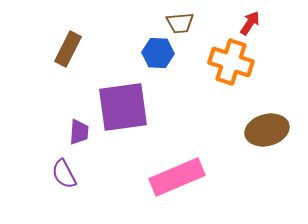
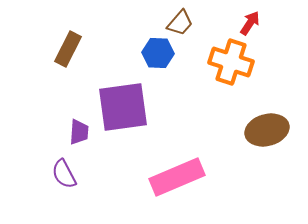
brown trapezoid: rotated 44 degrees counterclockwise
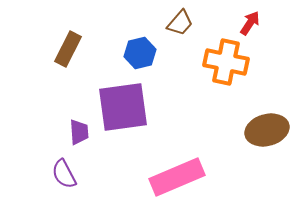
blue hexagon: moved 18 px left; rotated 16 degrees counterclockwise
orange cross: moved 5 px left; rotated 6 degrees counterclockwise
purple trapezoid: rotated 8 degrees counterclockwise
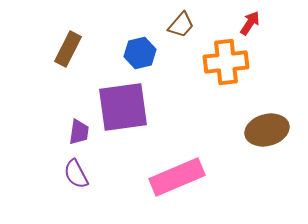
brown trapezoid: moved 1 px right, 2 px down
orange cross: rotated 18 degrees counterclockwise
purple trapezoid: rotated 12 degrees clockwise
purple semicircle: moved 12 px right
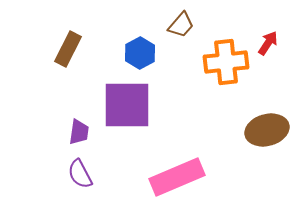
red arrow: moved 18 px right, 20 px down
blue hexagon: rotated 16 degrees counterclockwise
purple square: moved 4 px right, 2 px up; rotated 8 degrees clockwise
purple semicircle: moved 4 px right
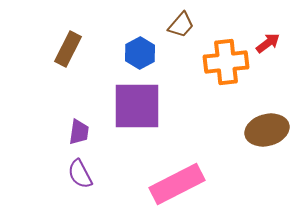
red arrow: rotated 20 degrees clockwise
purple square: moved 10 px right, 1 px down
pink rectangle: moved 7 px down; rotated 4 degrees counterclockwise
